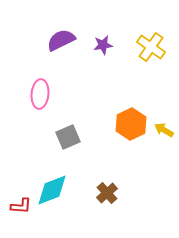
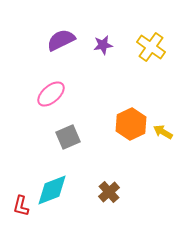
pink ellipse: moved 11 px right; rotated 44 degrees clockwise
yellow arrow: moved 1 px left, 2 px down
brown cross: moved 2 px right, 1 px up
red L-shape: rotated 100 degrees clockwise
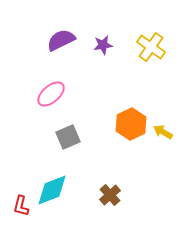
brown cross: moved 1 px right, 3 px down
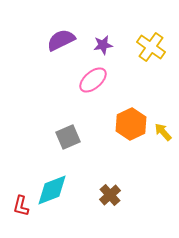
pink ellipse: moved 42 px right, 14 px up
yellow arrow: rotated 18 degrees clockwise
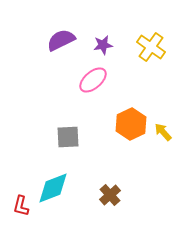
gray square: rotated 20 degrees clockwise
cyan diamond: moved 1 px right, 2 px up
